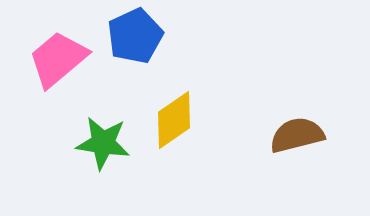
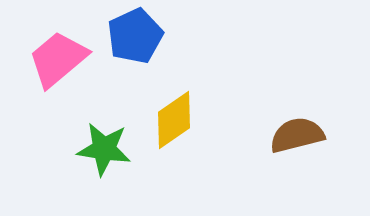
green star: moved 1 px right, 6 px down
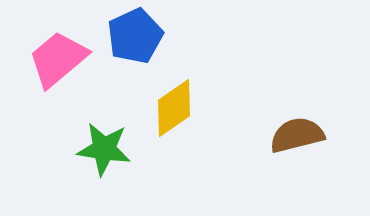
yellow diamond: moved 12 px up
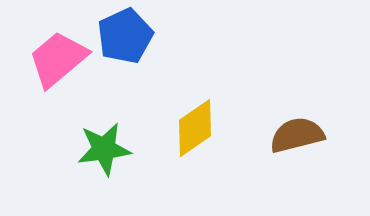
blue pentagon: moved 10 px left
yellow diamond: moved 21 px right, 20 px down
green star: rotated 16 degrees counterclockwise
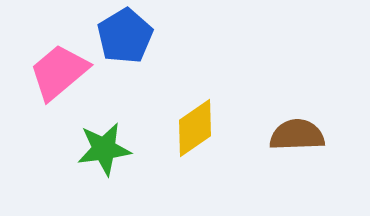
blue pentagon: rotated 6 degrees counterclockwise
pink trapezoid: moved 1 px right, 13 px down
brown semicircle: rotated 12 degrees clockwise
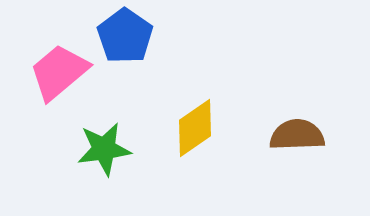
blue pentagon: rotated 6 degrees counterclockwise
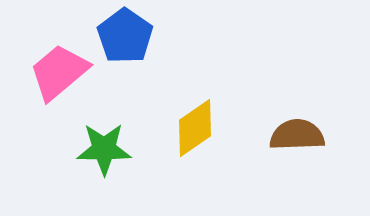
green star: rotated 8 degrees clockwise
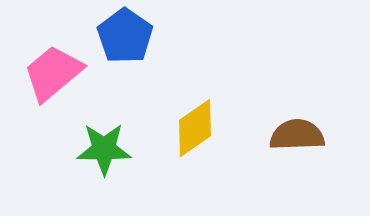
pink trapezoid: moved 6 px left, 1 px down
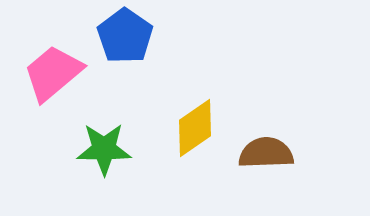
brown semicircle: moved 31 px left, 18 px down
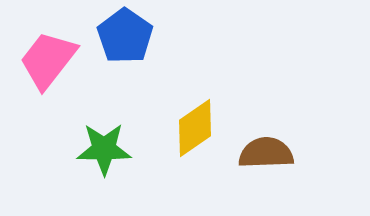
pink trapezoid: moved 5 px left, 13 px up; rotated 12 degrees counterclockwise
